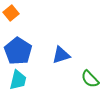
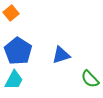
cyan trapezoid: moved 4 px left; rotated 15 degrees clockwise
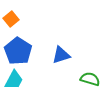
orange square: moved 6 px down
green semicircle: rotated 150 degrees clockwise
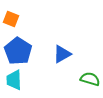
orange square: rotated 28 degrees counterclockwise
blue triangle: moved 1 px right, 1 px up; rotated 12 degrees counterclockwise
cyan trapezoid: rotated 150 degrees clockwise
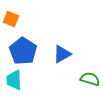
blue pentagon: moved 5 px right
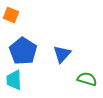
orange square: moved 4 px up
blue triangle: rotated 18 degrees counterclockwise
green semicircle: moved 3 px left
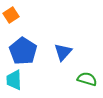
orange square: rotated 35 degrees clockwise
blue triangle: moved 1 px right, 2 px up
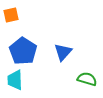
orange square: rotated 21 degrees clockwise
cyan trapezoid: moved 1 px right
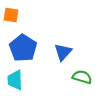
orange square: rotated 21 degrees clockwise
blue pentagon: moved 3 px up
green semicircle: moved 5 px left, 2 px up
